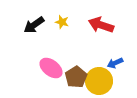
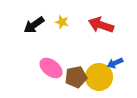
brown pentagon: rotated 20 degrees clockwise
yellow circle: moved 4 px up
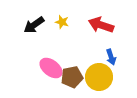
blue arrow: moved 4 px left, 6 px up; rotated 84 degrees counterclockwise
brown pentagon: moved 4 px left
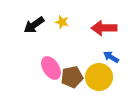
red arrow: moved 3 px right, 3 px down; rotated 20 degrees counterclockwise
blue arrow: rotated 140 degrees clockwise
pink ellipse: rotated 20 degrees clockwise
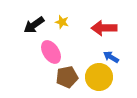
pink ellipse: moved 16 px up
brown pentagon: moved 5 px left
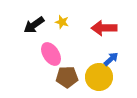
pink ellipse: moved 2 px down
blue arrow: moved 2 px down; rotated 105 degrees clockwise
brown pentagon: rotated 10 degrees clockwise
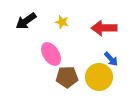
black arrow: moved 8 px left, 4 px up
blue arrow: rotated 91 degrees clockwise
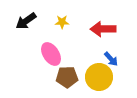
yellow star: rotated 16 degrees counterclockwise
red arrow: moved 1 px left, 1 px down
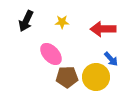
black arrow: rotated 30 degrees counterclockwise
pink ellipse: rotated 10 degrees counterclockwise
yellow circle: moved 3 px left
